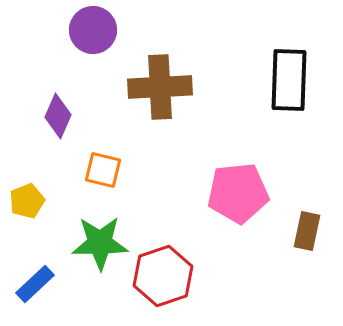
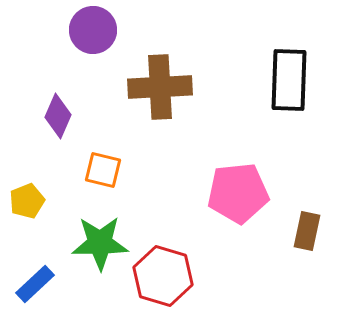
red hexagon: rotated 24 degrees counterclockwise
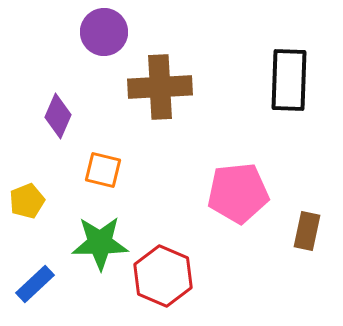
purple circle: moved 11 px right, 2 px down
red hexagon: rotated 6 degrees clockwise
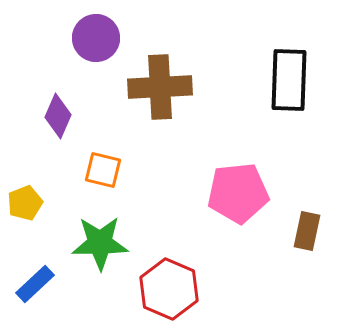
purple circle: moved 8 px left, 6 px down
yellow pentagon: moved 2 px left, 2 px down
red hexagon: moved 6 px right, 13 px down
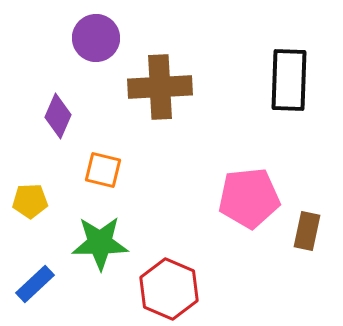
pink pentagon: moved 11 px right, 5 px down
yellow pentagon: moved 5 px right, 2 px up; rotated 20 degrees clockwise
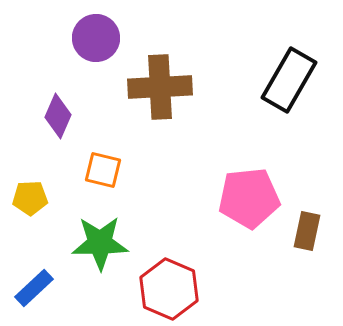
black rectangle: rotated 28 degrees clockwise
yellow pentagon: moved 3 px up
blue rectangle: moved 1 px left, 4 px down
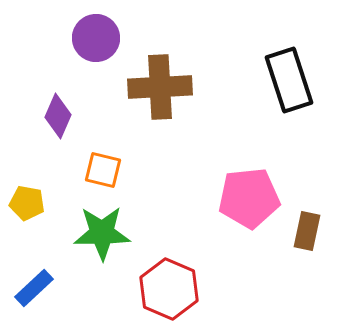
black rectangle: rotated 48 degrees counterclockwise
yellow pentagon: moved 3 px left, 5 px down; rotated 12 degrees clockwise
green star: moved 2 px right, 10 px up
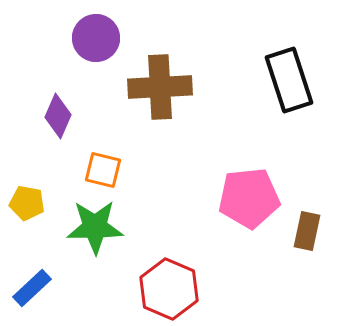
green star: moved 7 px left, 6 px up
blue rectangle: moved 2 px left
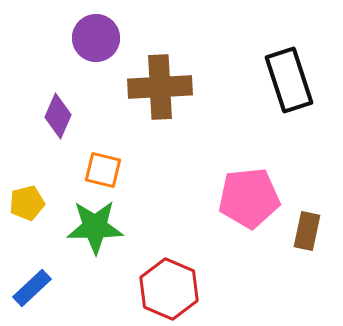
yellow pentagon: rotated 24 degrees counterclockwise
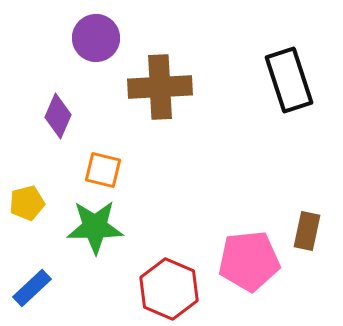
pink pentagon: moved 63 px down
